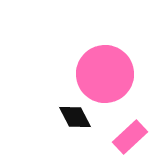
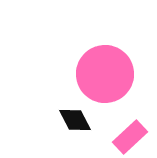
black diamond: moved 3 px down
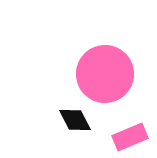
pink rectangle: rotated 20 degrees clockwise
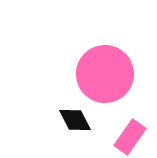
pink rectangle: rotated 32 degrees counterclockwise
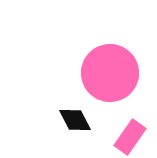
pink circle: moved 5 px right, 1 px up
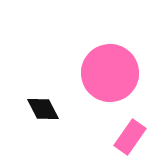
black diamond: moved 32 px left, 11 px up
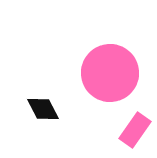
pink rectangle: moved 5 px right, 7 px up
